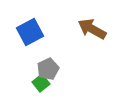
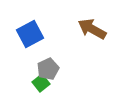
blue square: moved 2 px down
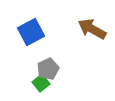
blue square: moved 1 px right, 2 px up
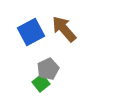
brown arrow: moved 28 px left; rotated 20 degrees clockwise
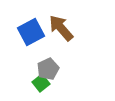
brown arrow: moved 3 px left, 1 px up
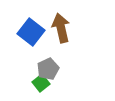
brown arrow: rotated 28 degrees clockwise
blue square: rotated 24 degrees counterclockwise
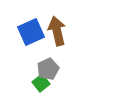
brown arrow: moved 4 px left, 3 px down
blue square: rotated 28 degrees clockwise
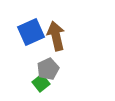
brown arrow: moved 1 px left, 5 px down
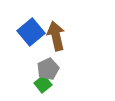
blue square: rotated 16 degrees counterclockwise
green square: moved 2 px right, 1 px down
